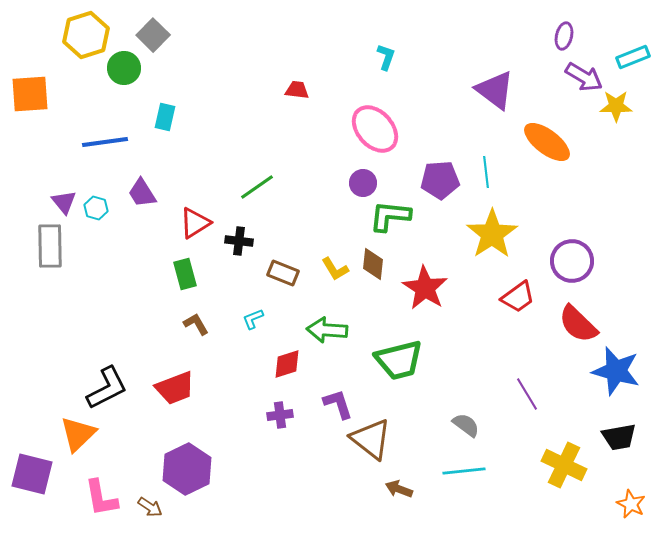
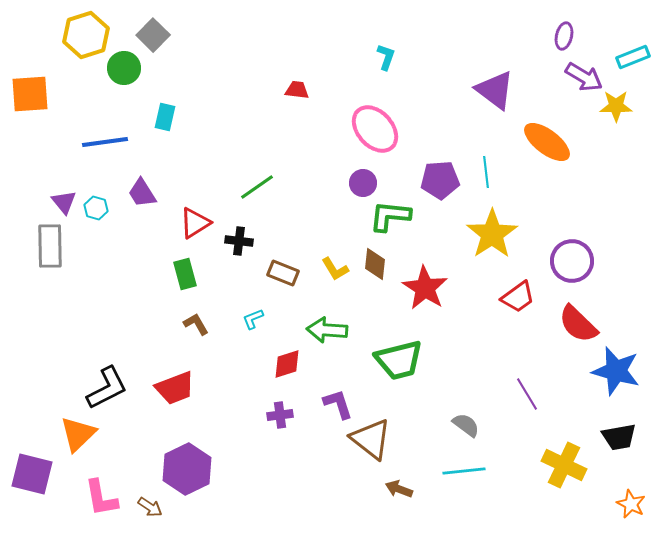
brown diamond at (373, 264): moved 2 px right
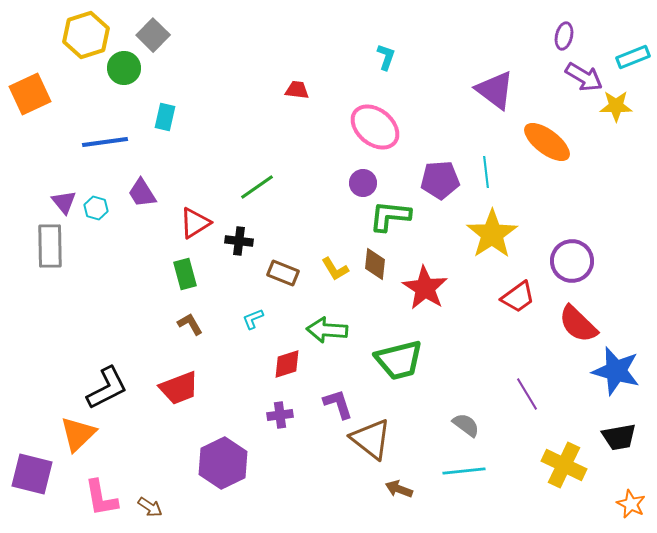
orange square at (30, 94): rotated 21 degrees counterclockwise
pink ellipse at (375, 129): moved 2 px up; rotated 9 degrees counterclockwise
brown L-shape at (196, 324): moved 6 px left
red trapezoid at (175, 388): moved 4 px right
purple hexagon at (187, 469): moved 36 px right, 6 px up
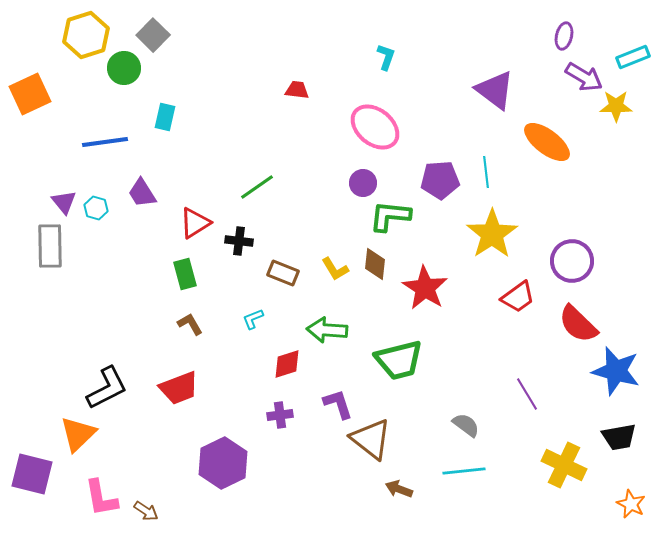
brown arrow at (150, 507): moved 4 px left, 4 px down
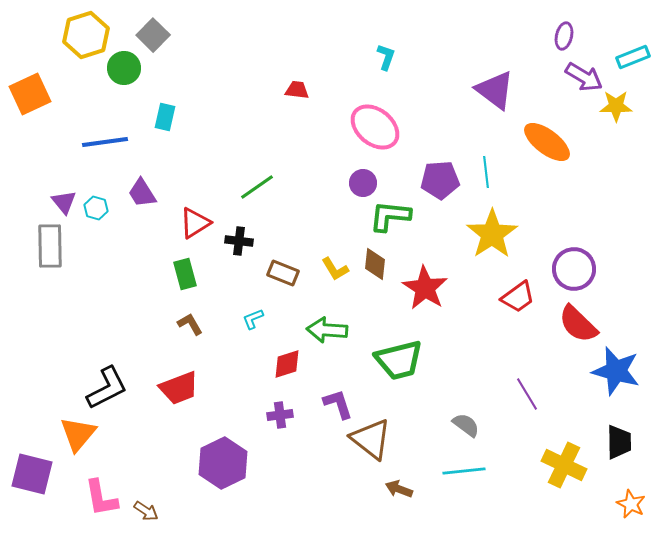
purple circle at (572, 261): moved 2 px right, 8 px down
orange triangle at (78, 434): rotated 6 degrees counterclockwise
black trapezoid at (619, 437): moved 5 px down; rotated 81 degrees counterclockwise
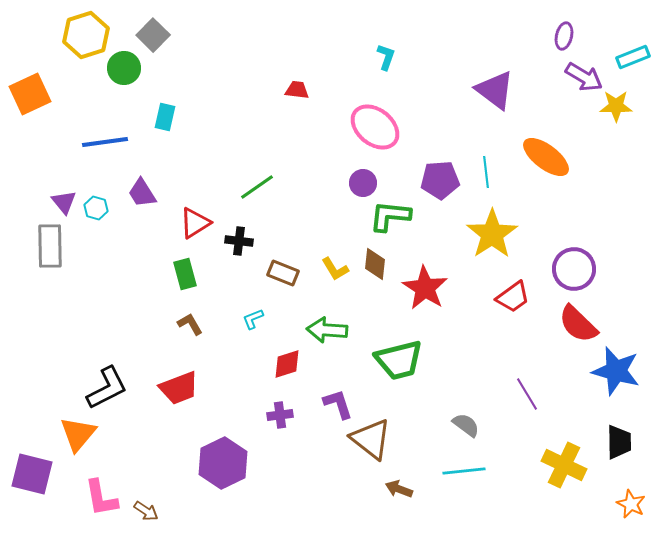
orange ellipse at (547, 142): moved 1 px left, 15 px down
red trapezoid at (518, 297): moved 5 px left
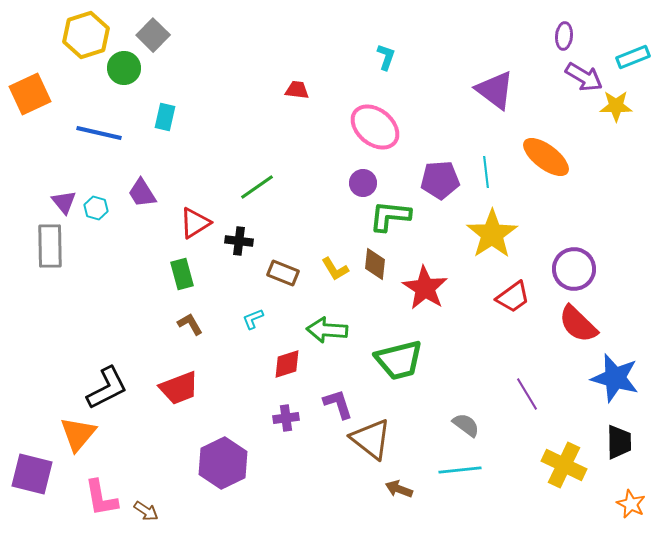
purple ellipse at (564, 36): rotated 8 degrees counterclockwise
blue line at (105, 142): moved 6 px left, 9 px up; rotated 21 degrees clockwise
green rectangle at (185, 274): moved 3 px left
blue star at (616, 371): moved 1 px left, 7 px down
purple cross at (280, 415): moved 6 px right, 3 px down
cyan line at (464, 471): moved 4 px left, 1 px up
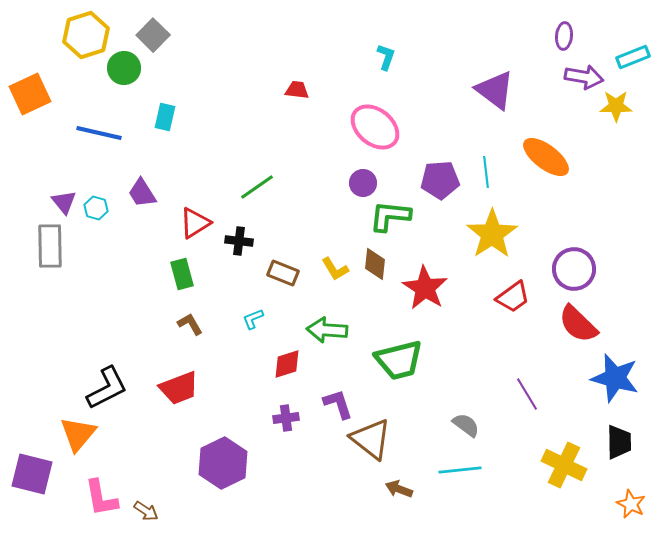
purple arrow at (584, 77): rotated 21 degrees counterclockwise
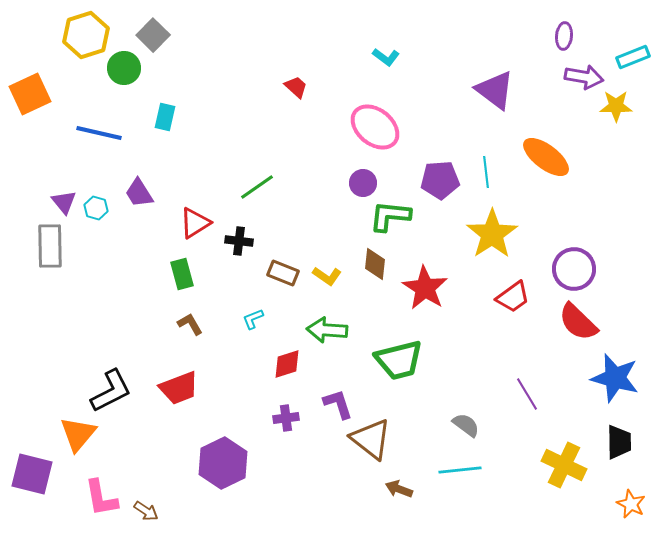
cyan L-shape at (386, 57): rotated 108 degrees clockwise
red trapezoid at (297, 90): moved 1 px left, 3 px up; rotated 35 degrees clockwise
purple trapezoid at (142, 193): moved 3 px left
yellow L-shape at (335, 269): moved 8 px left, 7 px down; rotated 24 degrees counterclockwise
red semicircle at (578, 324): moved 2 px up
black L-shape at (107, 388): moved 4 px right, 3 px down
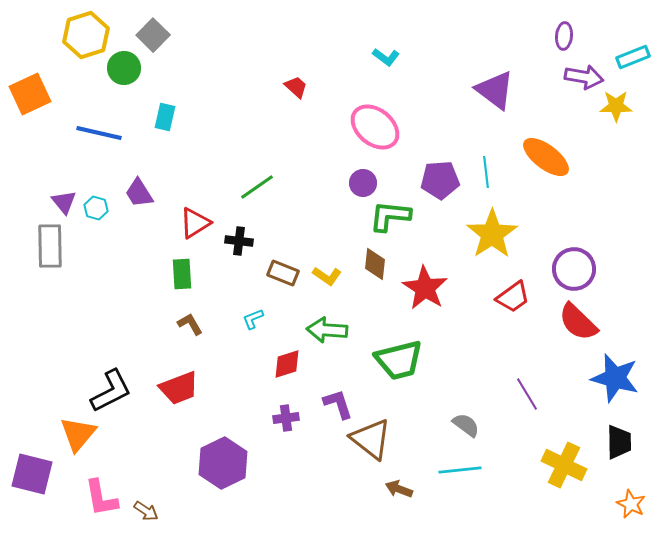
green rectangle at (182, 274): rotated 12 degrees clockwise
